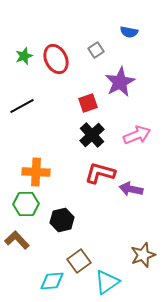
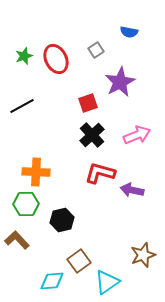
purple arrow: moved 1 px right, 1 px down
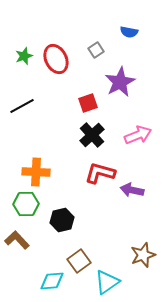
pink arrow: moved 1 px right
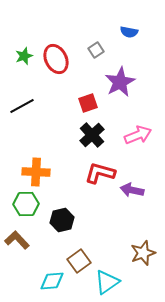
brown star: moved 2 px up
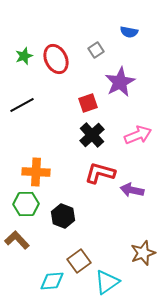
black line: moved 1 px up
black hexagon: moved 1 px right, 4 px up; rotated 25 degrees counterclockwise
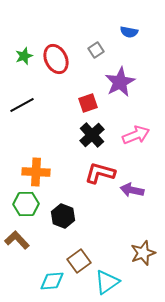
pink arrow: moved 2 px left
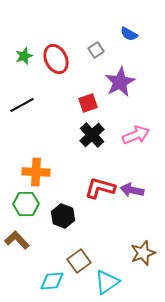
blue semicircle: moved 2 px down; rotated 18 degrees clockwise
red L-shape: moved 15 px down
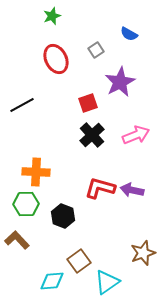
green star: moved 28 px right, 40 px up
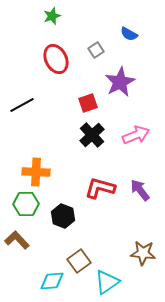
purple arrow: moved 8 px right; rotated 40 degrees clockwise
brown star: rotated 25 degrees clockwise
